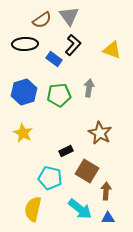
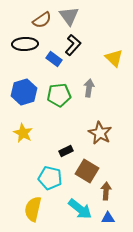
yellow triangle: moved 2 px right, 8 px down; rotated 24 degrees clockwise
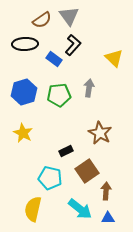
brown square: rotated 25 degrees clockwise
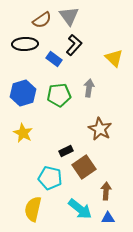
black L-shape: moved 1 px right
blue hexagon: moved 1 px left, 1 px down
brown star: moved 4 px up
brown square: moved 3 px left, 4 px up
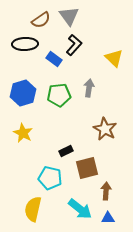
brown semicircle: moved 1 px left
brown star: moved 5 px right
brown square: moved 3 px right, 1 px down; rotated 20 degrees clockwise
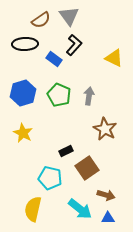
yellow triangle: rotated 18 degrees counterclockwise
gray arrow: moved 8 px down
green pentagon: rotated 30 degrees clockwise
brown square: rotated 20 degrees counterclockwise
brown arrow: moved 4 px down; rotated 102 degrees clockwise
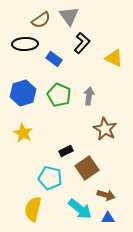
black L-shape: moved 8 px right, 2 px up
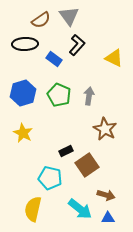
black L-shape: moved 5 px left, 2 px down
brown square: moved 3 px up
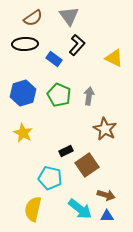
brown semicircle: moved 8 px left, 2 px up
blue triangle: moved 1 px left, 2 px up
